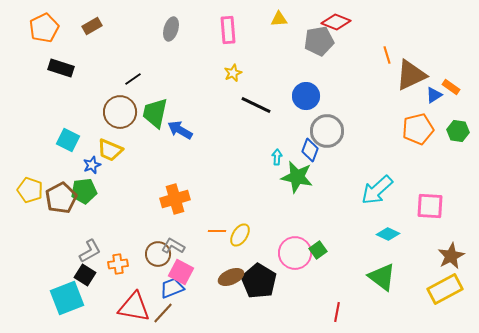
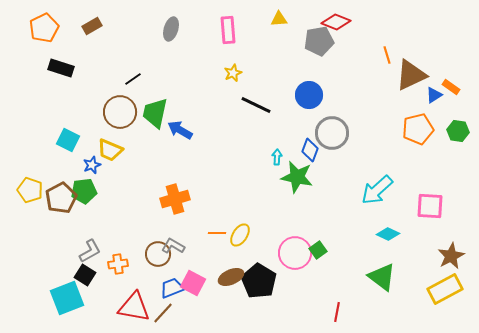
blue circle at (306, 96): moved 3 px right, 1 px up
gray circle at (327, 131): moved 5 px right, 2 px down
orange line at (217, 231): moved 2 px down
pink square at (181, 272): moved 12 px right, 11 px down
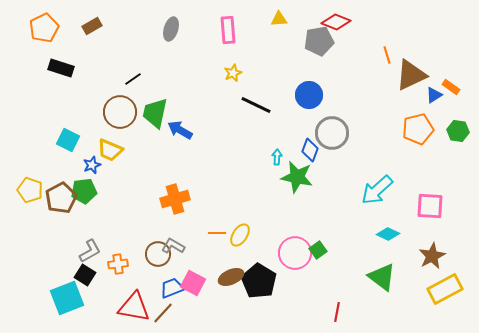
brown star at (451, 256): moved 19 px left
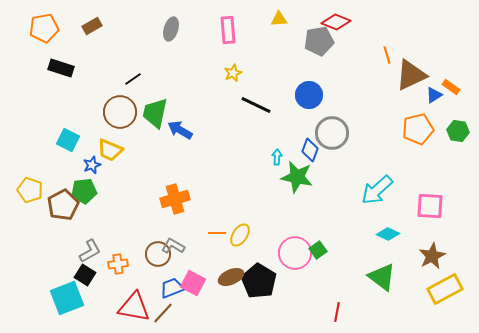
orange pentagon at (44, 28): rotated 16 degrees clockwise
brown pentagon at (61, 198): moved 2 px right, 7 px down
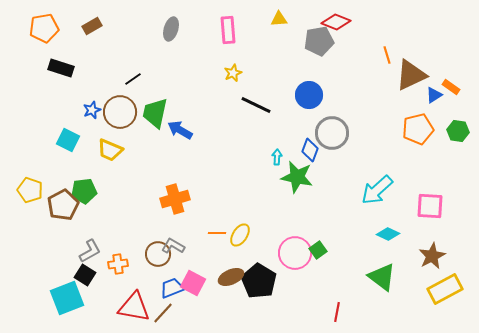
blue star at (92, 165): moved 55 px up
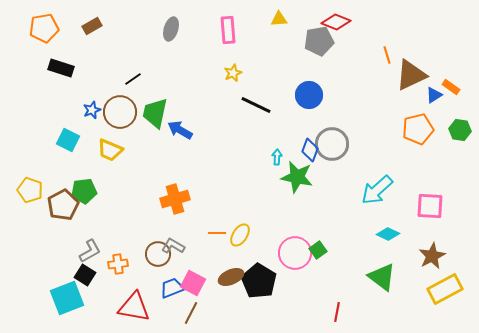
green hexagon at (458, 131): moved 2 px right, 1 px up
gray circle at (332, 133): moved 11 px down
brown line at (163, 313): moved 28 px right; rotated 15 degrees counterclockwise
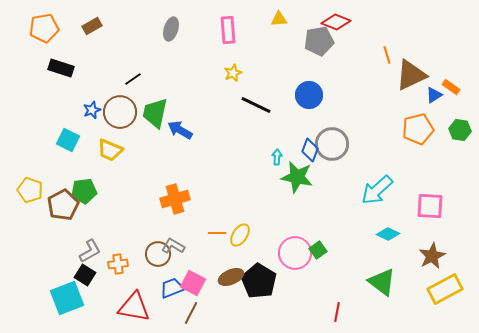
green triangle at (382, 277): moved 5 px down
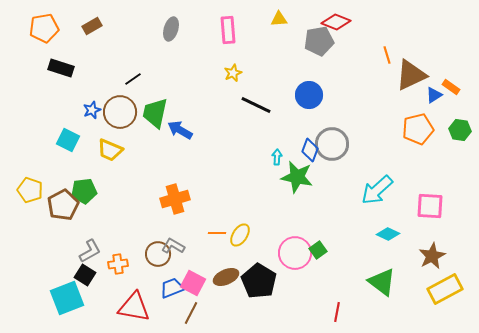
brown ellipse at (231, 277): moved 5 px left
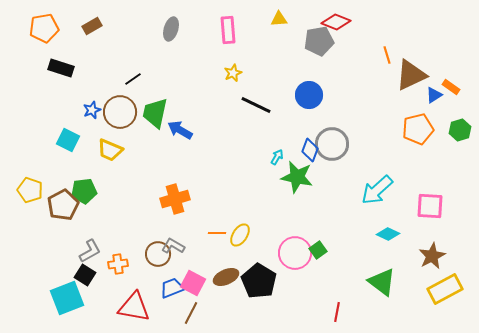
green hexagon at (460, 130): rotated 25 degrees counterclockwise
cyan arrow at (277, 157): rotated 28 degrees clockwise
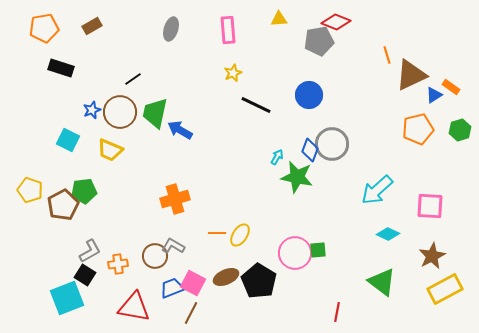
green square at (318, 250): rotated 30 degrees clockwise
brown circle at (158, 254): moved 3 px left, 2 px down
